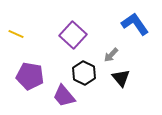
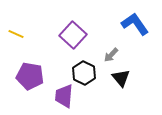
purple trapezoid: rotated 45 degrees clockwise
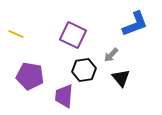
blue L-shape: rotated 104 degrees clockwise
purple square: rotated 16 degrees counterclockwise
black hexagon: moved 3 px up; rotated 25 degrees clockwise
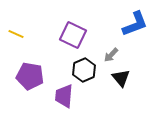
black hexagon: rotated 15 degrees counterclockwise
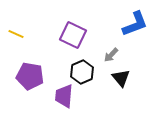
black hexagon: moved 2 px left, 2 px down
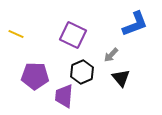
purple pentagon: moved 5 px right; rotated 8 degrees counterclockwise
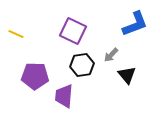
purple square: moved 4 px up
black hexagon: moved 7 px up; rotated 15 degrees clockwise
black triangle: moved 6 px right, 3 px up
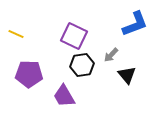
purple square: moved 1 px right, 5 px down
purple pentagon: moved 6 px left, 2 px up
purple trapezoid: rotated 35 degrees counterclockwise
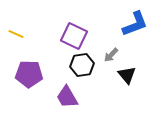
purple trapezoid: moved 3 px right, 1 px down
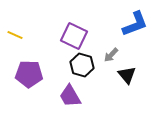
yellow line: moved 1 px left, 1 px down
black hexagon: rotated 25 degrees clockwise
purple trapezoid: moved 3 px right, 1 px up
